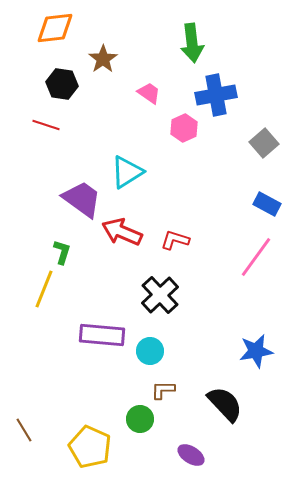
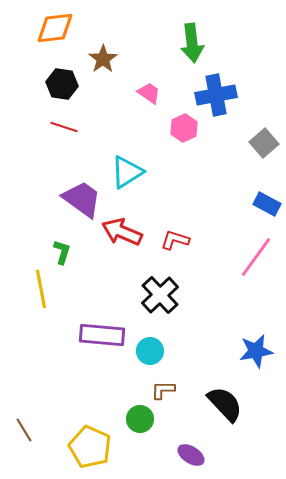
red line: moved 18 px right, 2 px down
yellow line: moved 3 px left; rotated 33 degrees counterclockwise
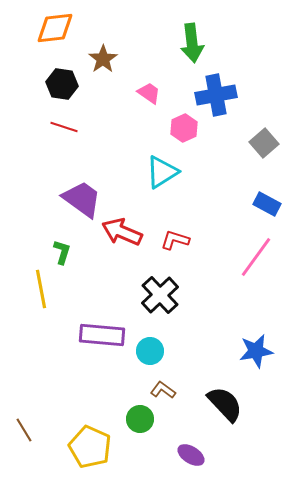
cyan triangle: moved 35 px right
brown L-shape: rotated 35 degrees clockwise
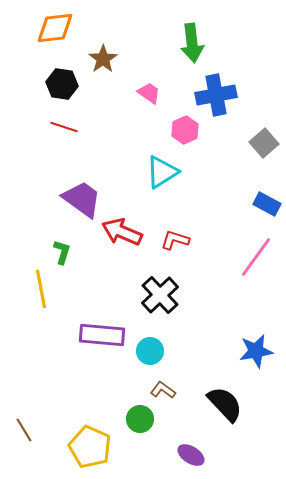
pink hexagon: moved 1 px right, 2 px down
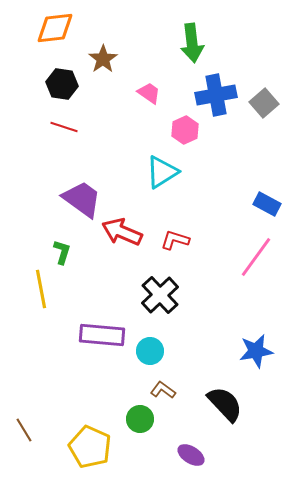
gray square: moved 40 px up
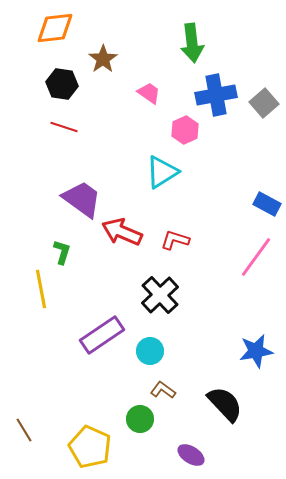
purple rectangle: rotated 39 degrees counterclockwise
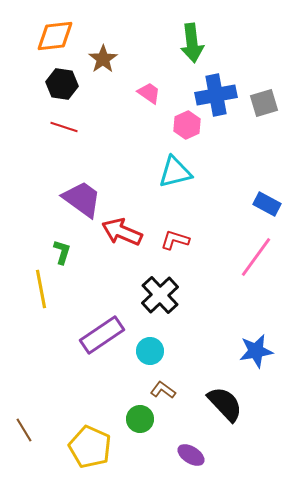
orange diamond: moved 8 px down
gray square: rotated 24 degrees clockwise
pink hexagon: moved 2 px right, 5 px up
cyan triangle: moved 13 px right; rotated 18 degrees clockwise
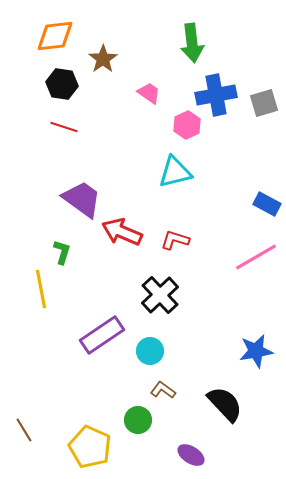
pink line: rotated 24 degrees clockwise
green circle: moved 2 px left, 1 px down
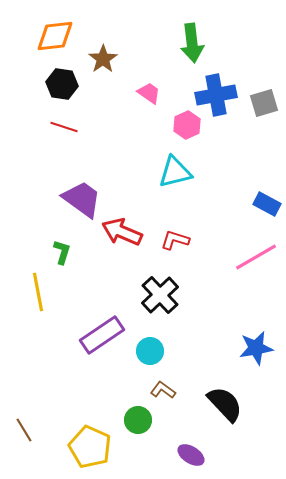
yellow line: moved 3 px left, 3 px down
blue star: moved 3 px up
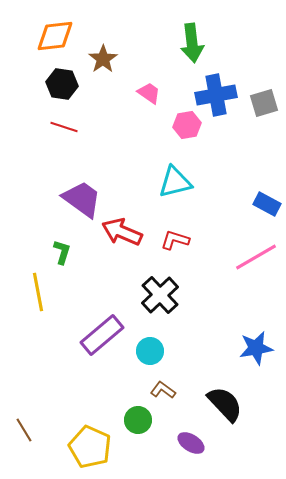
pink hexagon: rotated 16 degrees clockwise
cyan triangle: moved 10 px down
purple rectangle: rotated 6 degrees counterclockwise
purple ellipse: moved 12 px up
